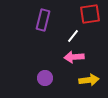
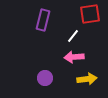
yellow arrow: moved 2 px left, 1 px up
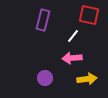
red square: moved 1 px left, 1 px down; rotated 20 degrees clockwise
pink arrow: moved 2 px left, 1 px down
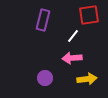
red square: rotated 20 degrees counterclockwise
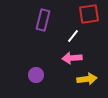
red square: moved 1 px up
purple circle: moved 9 px left, 3 px up
